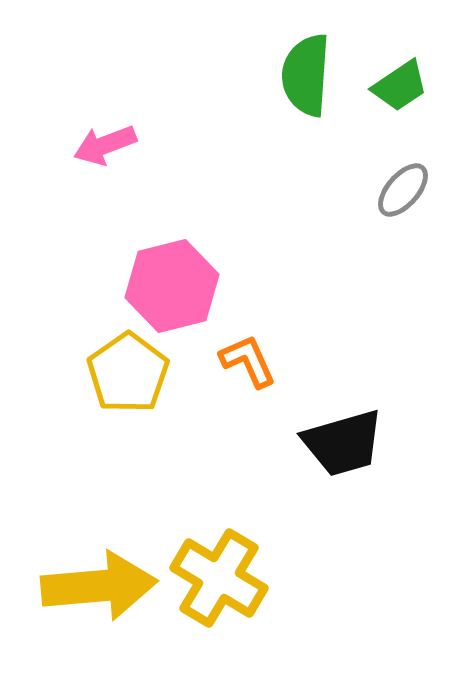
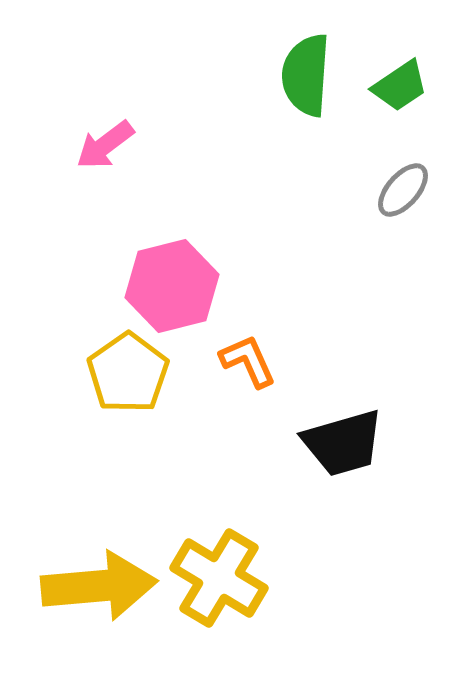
pink arrow: rotated 16 degrees counterclockwise
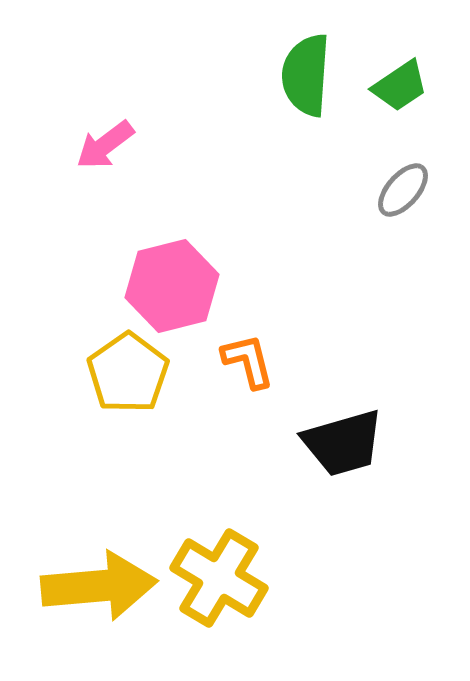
orange L-shape: rotated 10 degrees clockwise
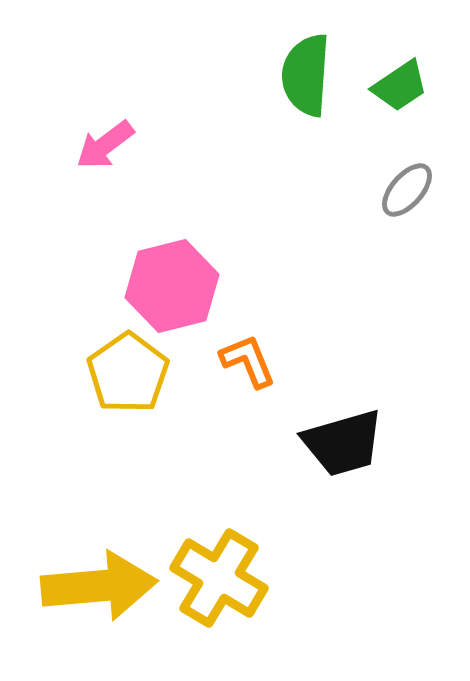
gray ellipse: moved 4 px right
orange L-shape: rotated 8 degrees counterclockwise
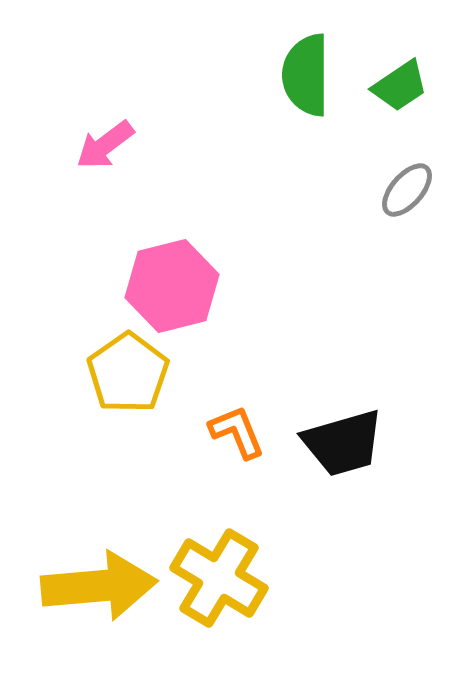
green semicircle: rotated 4 degrees counterclockwise
orange L-shape: moved 11 px left, 71 px down
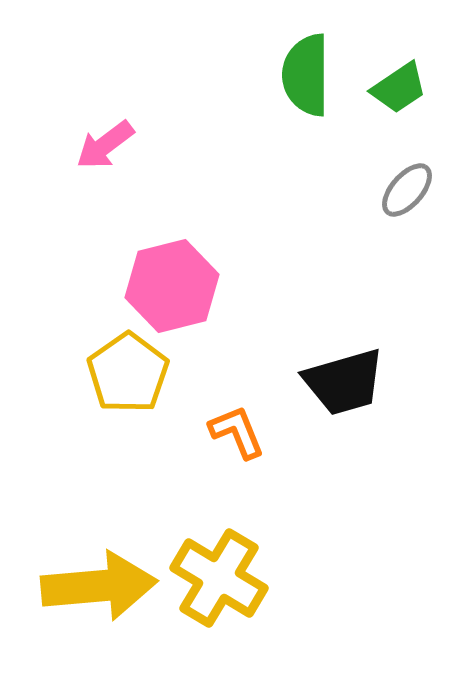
green trapezoid: moved 1 px left, 2 px down
black trapezoid: moved 1 px right, 61 px up
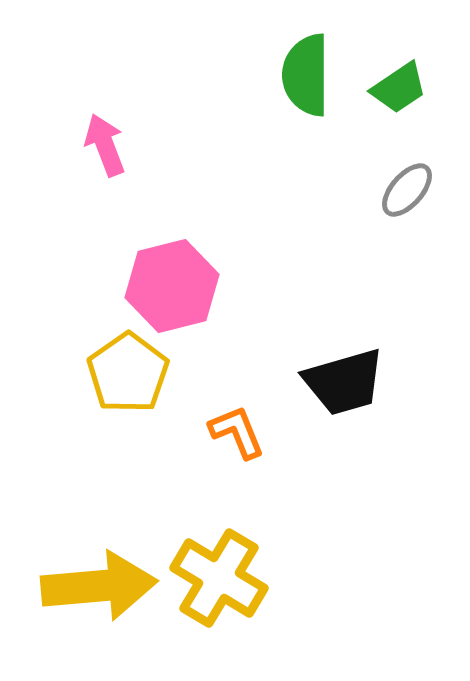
pink arrow: rotated 106 degrees clockwise
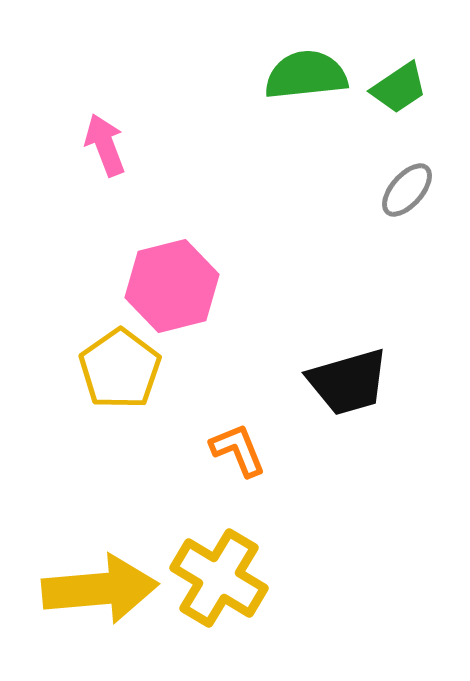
green semicircle: rotated 84 degrees clockwise
yellow pentagon: moved 8 px left, 4 px up
black trapezoid: moved 4 px right
orange L-shape: moved 1 px right, 18 px down
yellow arrow: moved 1 px right, 3 px down
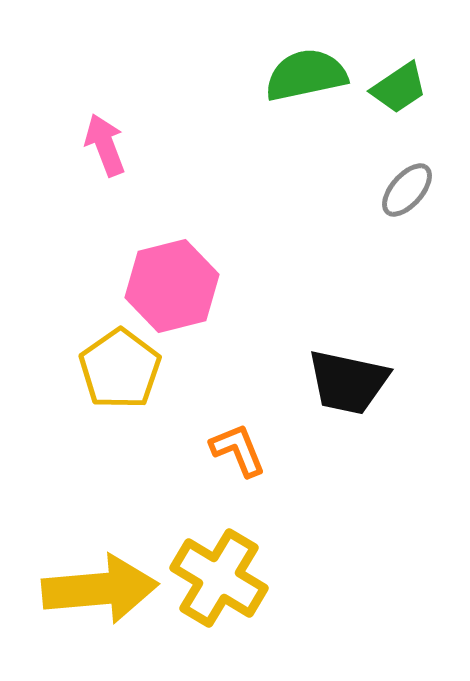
green semicircle: rotated 6 degrees counterclockwise
black trapezoid: rotated 28 degrees clockwise
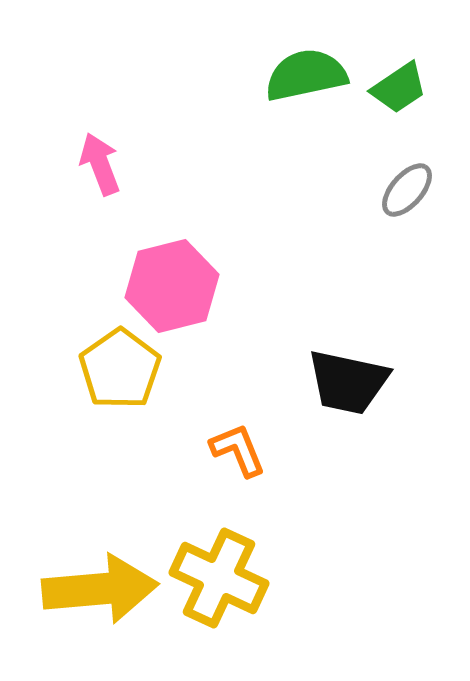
pink arrow: moved 5 px left, 19 px down
yellow cross: rotated 6 degrees counterclockwise
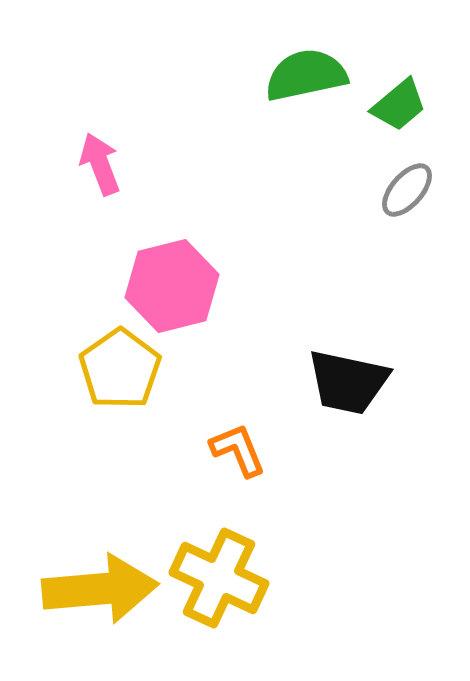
green trapezoid: moved 17 px down; rotated 6 degrees counterclockwise
